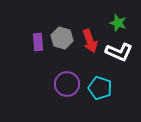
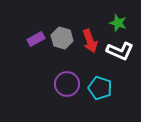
purple rectangle: moved 2 px left, 3 px up; rotated 66 degrees clockwise
white L-shape: moved 1 px right, 1 px up
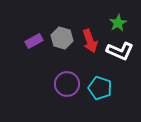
green star: rotated 24 degrees clockwise
purple rectangle: moved 2 px left, 2 px down
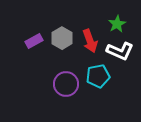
green star: moved 1 px left, 1 px down
gray hexagon: rotated 15 degrees clockwise
purple circle: moved 1 px left
cyan pentagon: moved 2 px left, 12 px up; rotated 30 degrees counterclockwise
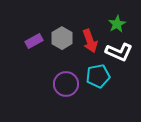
white L-shape: moved 1 px left, 1 px down
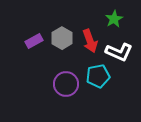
green star: moved 3 px left, 5 px up
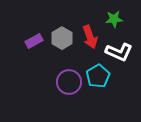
green star: rotated 24 degrees clockwise
red arrow: moved 4 px up
cyan pentagon: rotated 20 degrees counterclockwise
purple circle: moved 3 px right, 2 px up
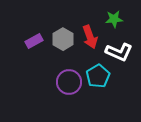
gray hexagon: moved 1 px right, 1 px down
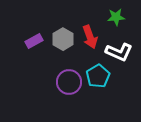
green star: moved 2 px right, 2 px up
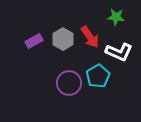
green star: rotated 12 degrees clockwise
red arrow: rotated 15 degrees counterclockwise
purple circle: moved 1 px down
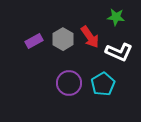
cyan pentagon: moved 5 px right, 8 px down
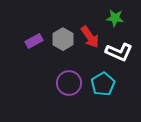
green star: moved 1 px left, 1 px down
